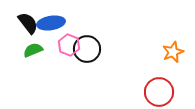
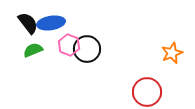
orange star: moved 1 px left, 1 px down
red circle: moved 12 px left
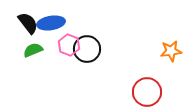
orange star: moved 1 px left, 2 px up; rotated 15 degrees clockwise
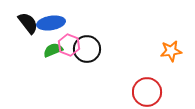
green semicircle: moved 20 px right
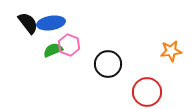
black circle: moved 21 px right, 15 px down
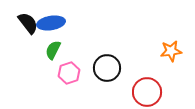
pink hexagon: moved 28 px down; rotated 20 degrees clockwise
green semicircle: rotated 42 degrees counterclockwise
black circle: moved 1 px left, 4 px down
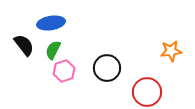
black semicircle: moved 4 px left, 22 px down
pink hexagon: moved 5 px left, 2 px up
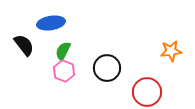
green semicircle: moved 10 px right, 1 px down
pink hexagon: rotated 20 degrees counterclockwise
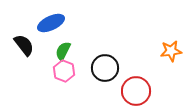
blue ellipse: rotated 16 degrees counterclockwise
black circle: moved 2 px left
red circle: moved 11 px left, 1 px up
